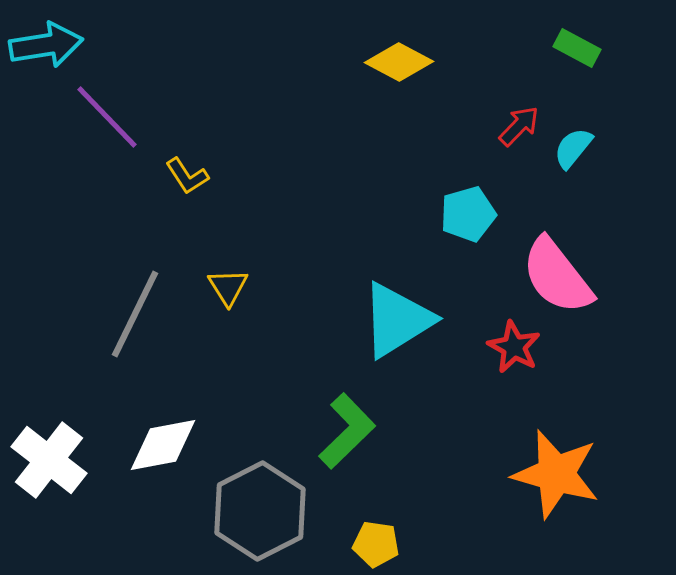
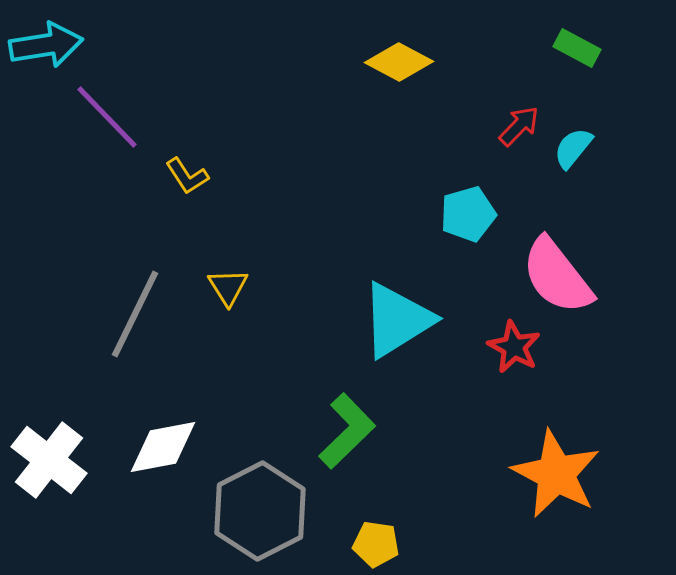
white diamond: moved 2 px down
orange star: rotated 12 degrees clockwise
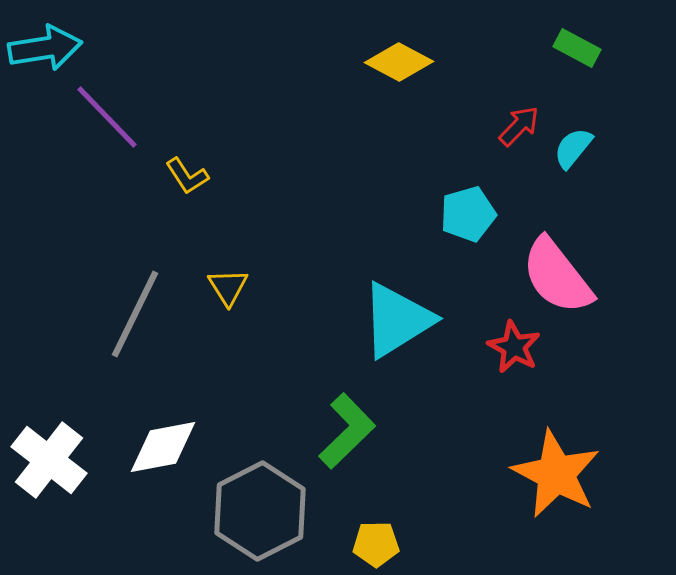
cyan arrow: moved 1 px left, 3 px down
yellow pentagon: rotated 9 degrees counterclockwise
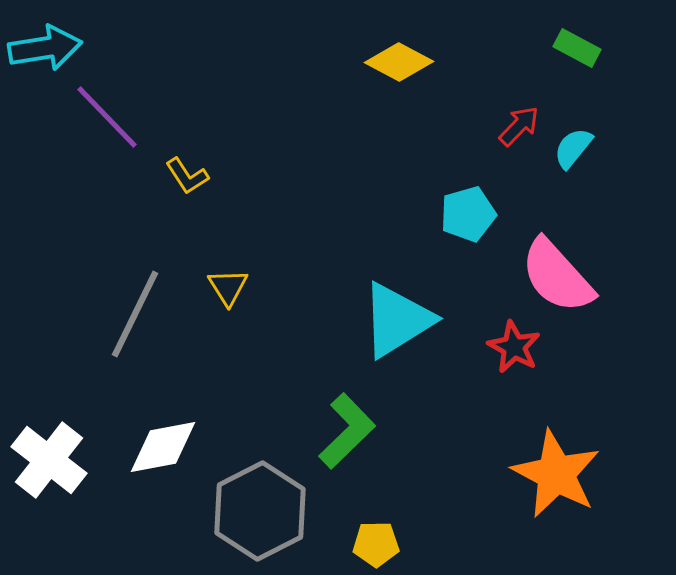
pink semicircle: rotated 4 degrees counterclockwise
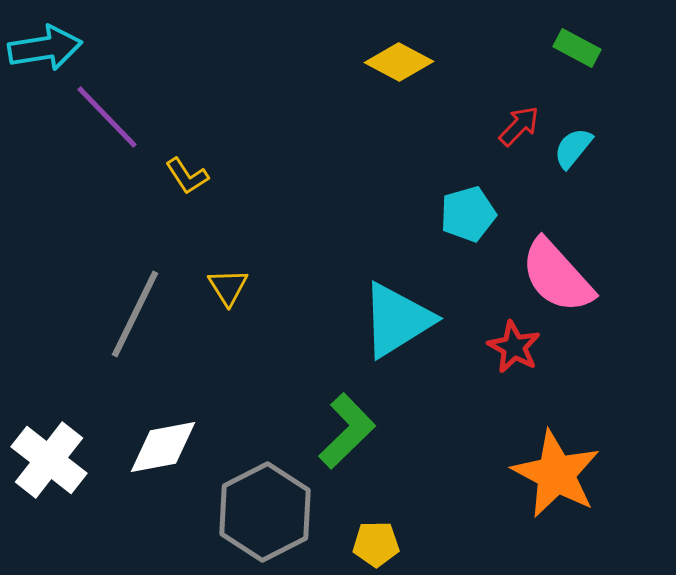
gray hexagon: moved 5 px right, 1 px down
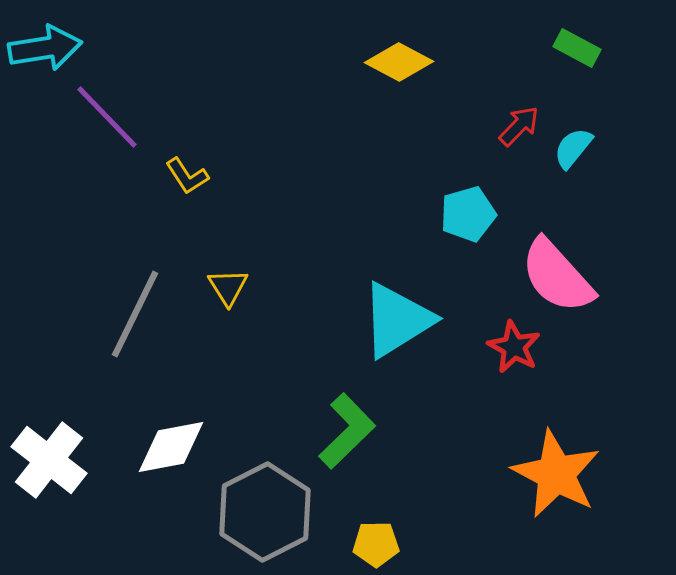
white diamond: moved 8 px right
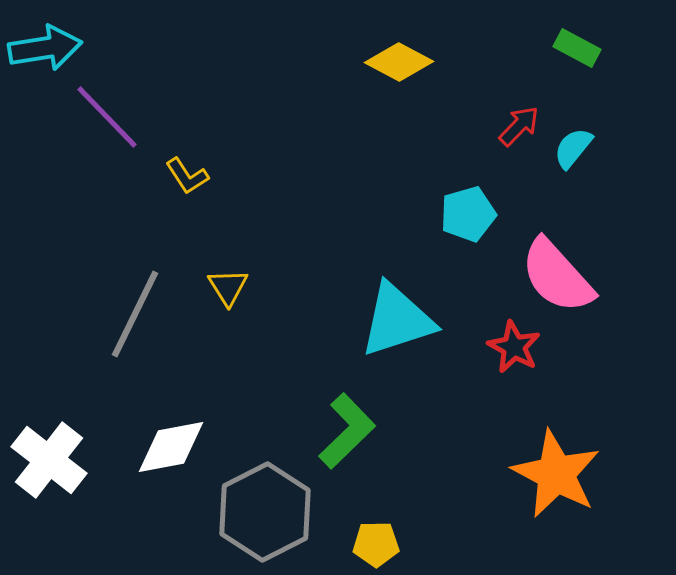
cyan triangle: rotated 14 degrees clockwise
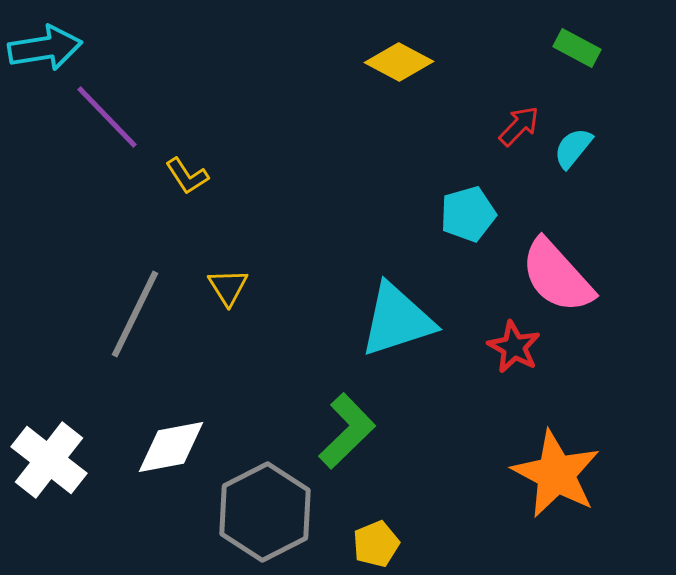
yellow pentagon: rotated 21 degrees counterclockwise
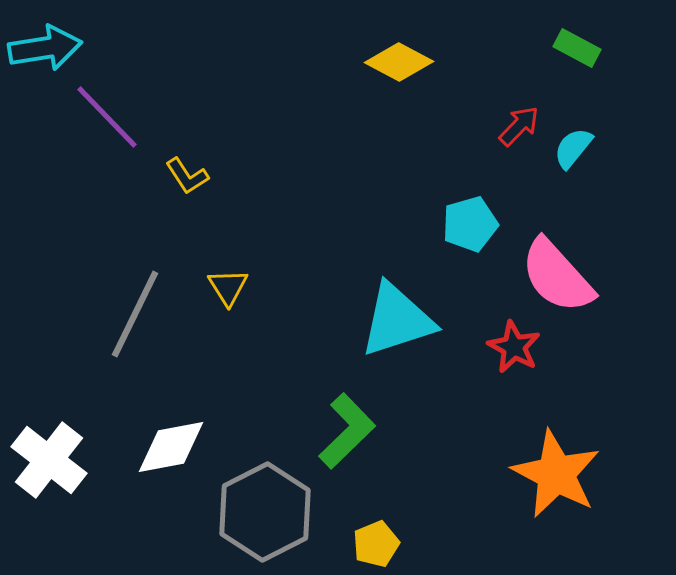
cyan pentagon: moved 2 px right, 10 px down
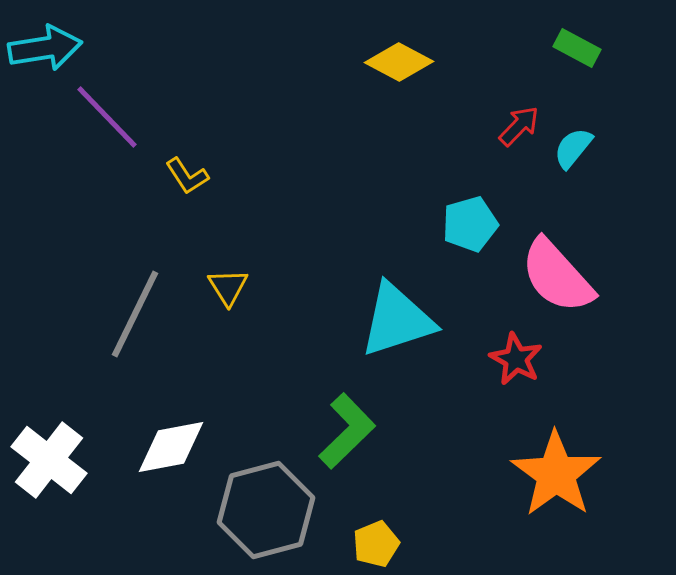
red star: moved 2 px right, 12 px down
orange star: rotated 8 degrees clockwise
gray hexagon: moved 1 px right, 2 px up; rotated 12 degrees clockwise
